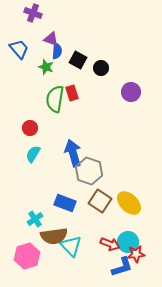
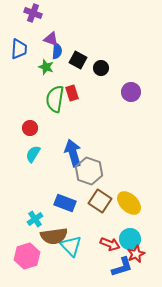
blue trapezoid: rotated 45 degrees clockwise
cyan circle: moved 2 px right, 3 px up
red star: rotated 18 degrees counterclockwise
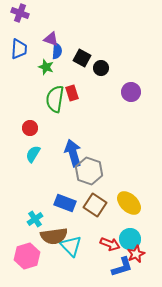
purple cross: moved 13 px left
black square: moved 4 px right, 2 px up
brown square: moved 5 px left, 4 px down
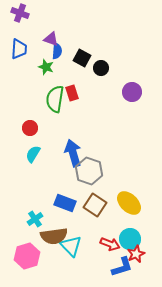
purple circle: moved 1 px right
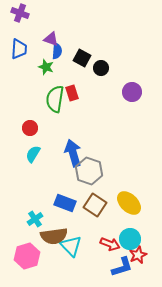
red star: moved 2 px right, 1 px down
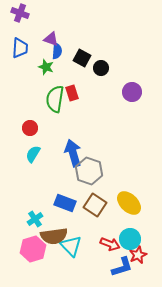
blue trapezoid: moved 1 px right, 1 px up
pink hexagon: moved 6 px right, 7 px up
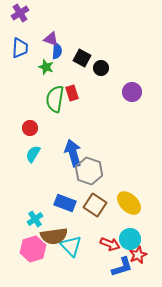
purple cross: rotated 36 degrees clockwise
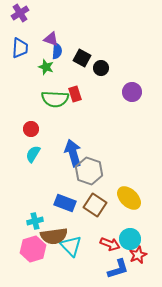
red rectangle: moved 3 px right, 1 px down
green semicircle: rotated 96 degrees counterclockwise
red circle: moved 1 px right, 1 px down
yellow ellipse: moved 5 px up
cyan cross: moved 2 px down; rotated 21 degrees clockwise
blue L-shape: moved 4 px left, 2 px down
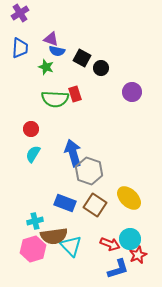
blue semicircle: rotated 98 degrees clockwise
